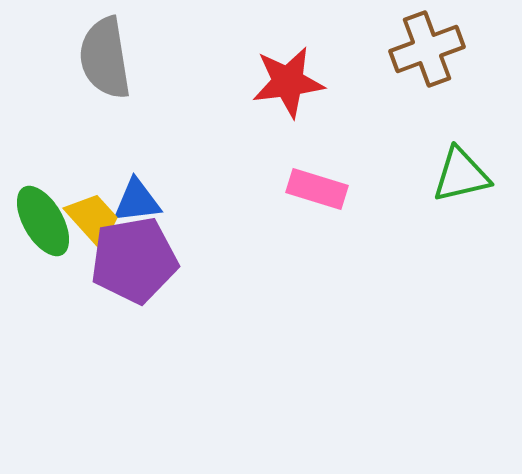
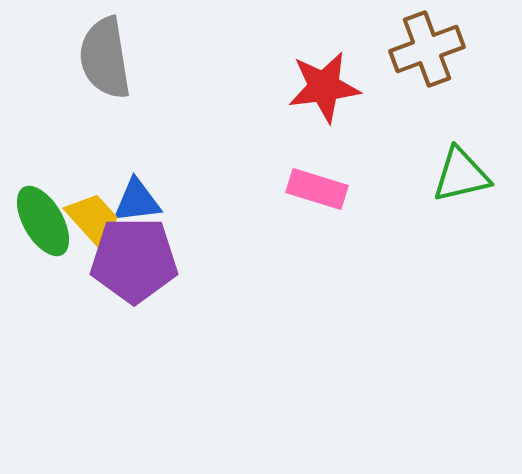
red star: moved 36 px right, 5 px down
purple pentagon: rotated 10 degrees clockwise
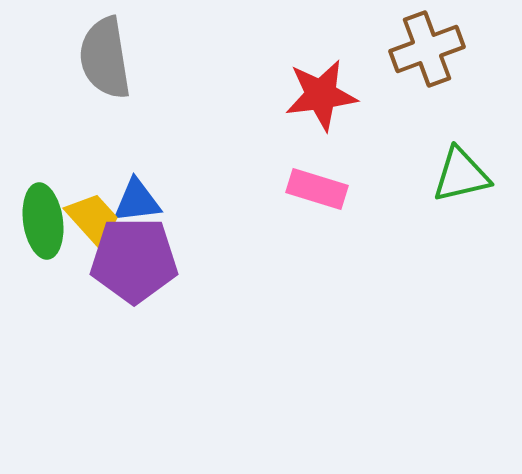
red star: moved 3 px left, 8 px down
green ellipse: rotated 22 degrees clockwise
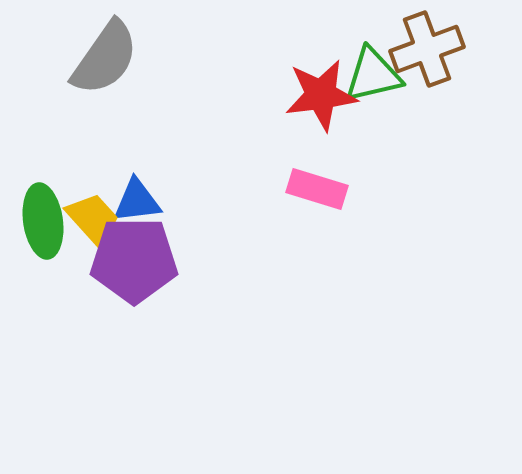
gray semicircle: rotated 136 degrees counterclockwise
green triangle: moved 88 px left, 100 px up
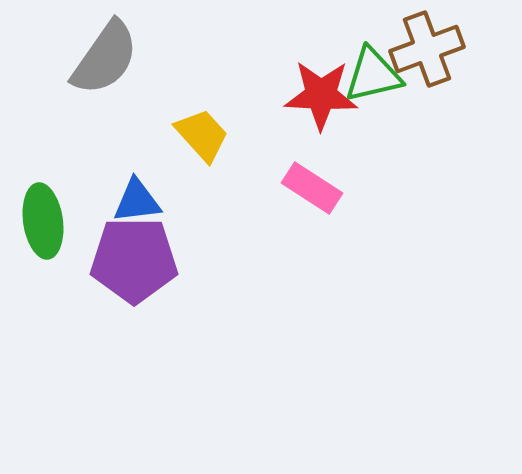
red star: rotated 10 degrees clockwise
pink rectangle: moved 5 px left, 1 px up; rotated 16 degrees clockwise
yellow trapezoid: moved 109 px right, 84 px up
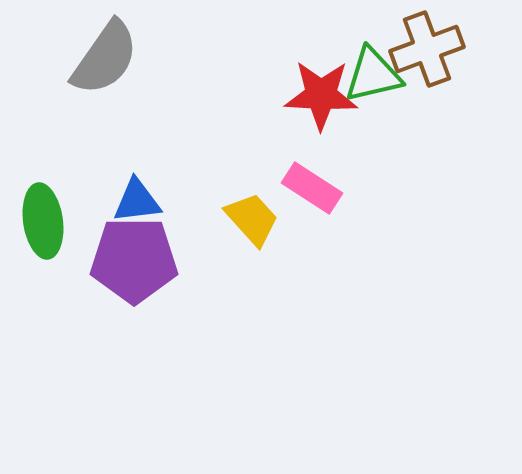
yellow trapezoid: moved 50 px right, 84 px down
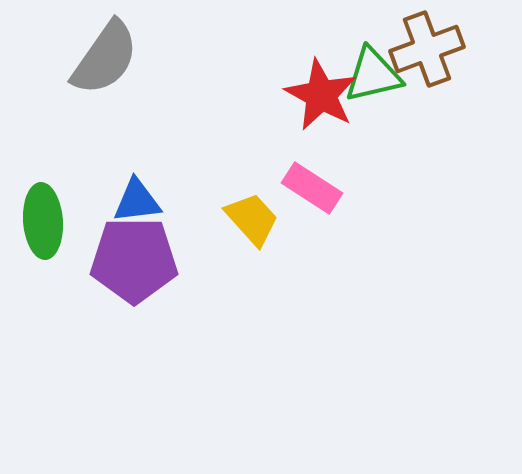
red star: rotated 26 degrees clockwise
green ellipse: rotated 4 degrees clockwise
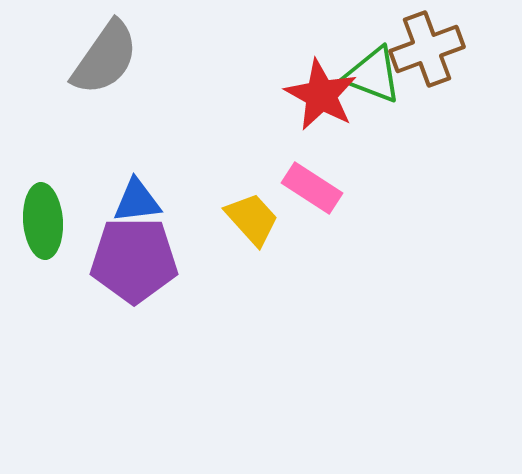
green triangle: rotated 34 degrees clockwise
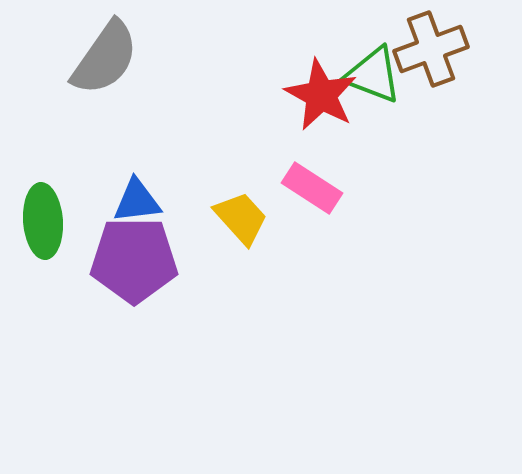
brown cross: moved 4 px right
yellow trapezoid: moved 11 px left, 1 px up
